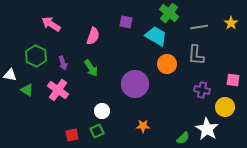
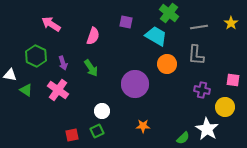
green triangle: moved 1 px left
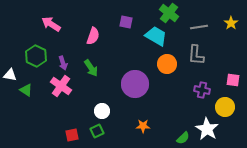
pink cross: moved 3 px right, 4 px up
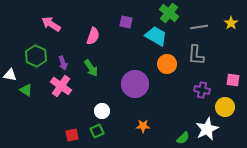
white star: rotated 15 degrees clockwise
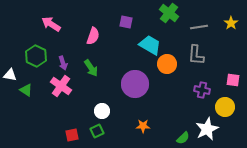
cyan trapezoid: moved 6 px left, 9 px down
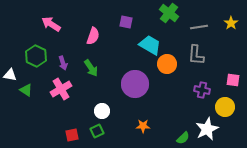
pink cross: moved 3 px down; rotated 25 degrees clockwise
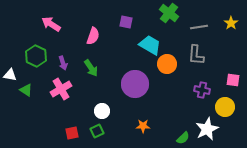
red square: moved 2 px up
